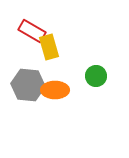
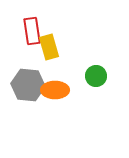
red rectangle: rotated 52 degrees clockwise
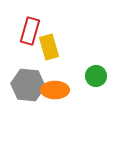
red rectangle: moved 2 px left; rotated 24 degrees clockwise
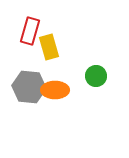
gray hexagon: moved 1 px right, 2 px down
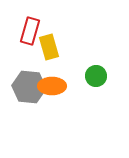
orange ellipse: moved 3 px left, 4 px up
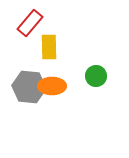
red rectangle: moved 8 px up; rotated 24 degrees clockwise
yellow rectangle: rotated 15 degrees clockwise
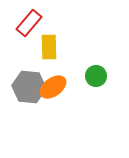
red rectangle: moved 1 px left
orange ellipse: moved 1 px right, 1 px down; rotated 36 degrees counterclockwise
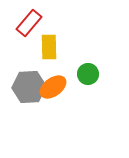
green circle: moved 8 px left, 2 px up
gray hexagon: rotated 8 degrees counterclockwise
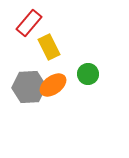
yellow rectangle: rotated 25 degrees counterclockwise
orange ellipse: moved 2 px up
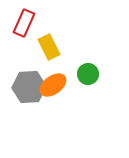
red rectangle: moved 5 px left; rotated 16 degrees counterclockwise
